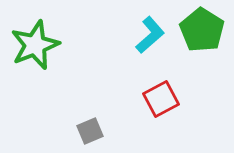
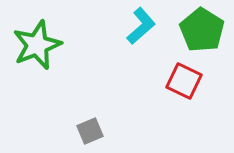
cyan L-shape: moved 9 px left, 9 px up
green star: moved 2 px right
red square: moved 23 px right, 18 px up; rotated 36 degrees counterclockwise
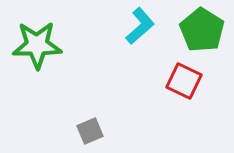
cyan L-shape: moved 1 px left
green star: rotated 21 degrees clockwise
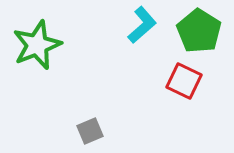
cyan L-shape: moved 2 px right, 1 px up
green pentagon: moved 3 px left, 1 px down
green star: rotated 21 degrees counterclockwise
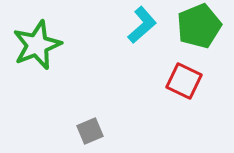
green pentagon: moved 5 px up; rotated 18 degrees clockwise
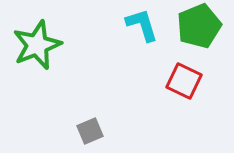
cyan L-shape: rotated 66 degrees counterclockwise
